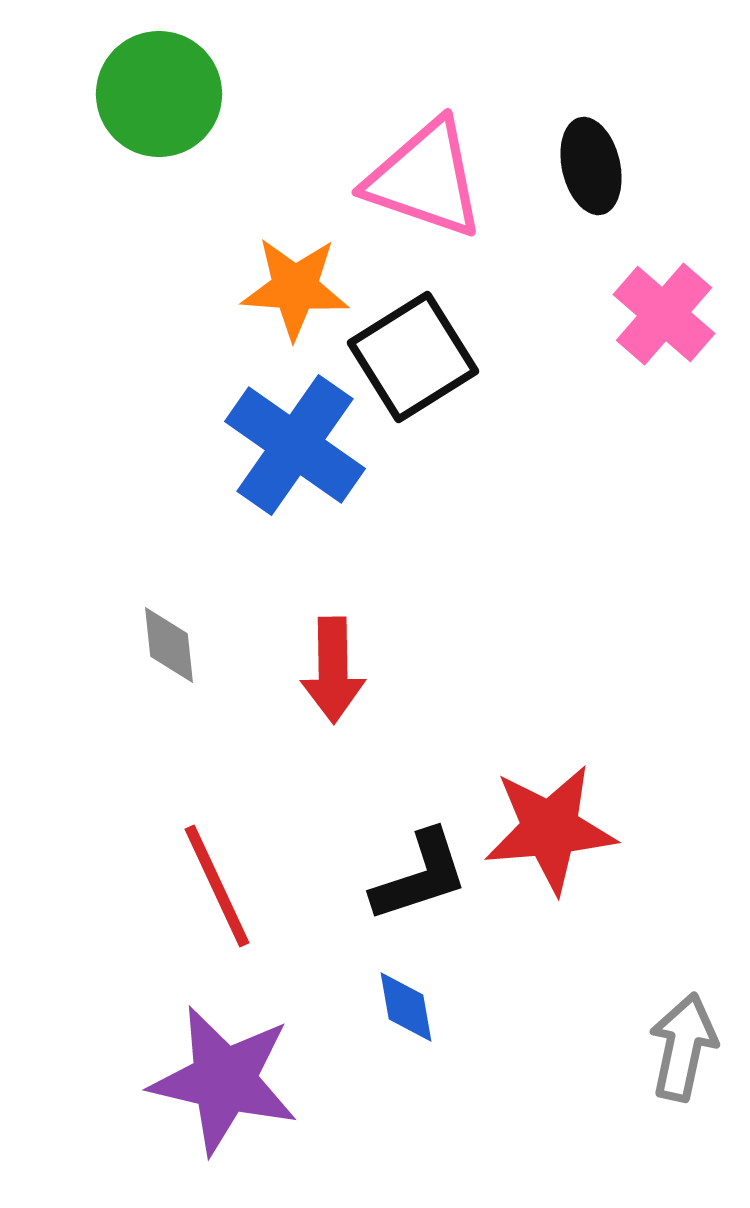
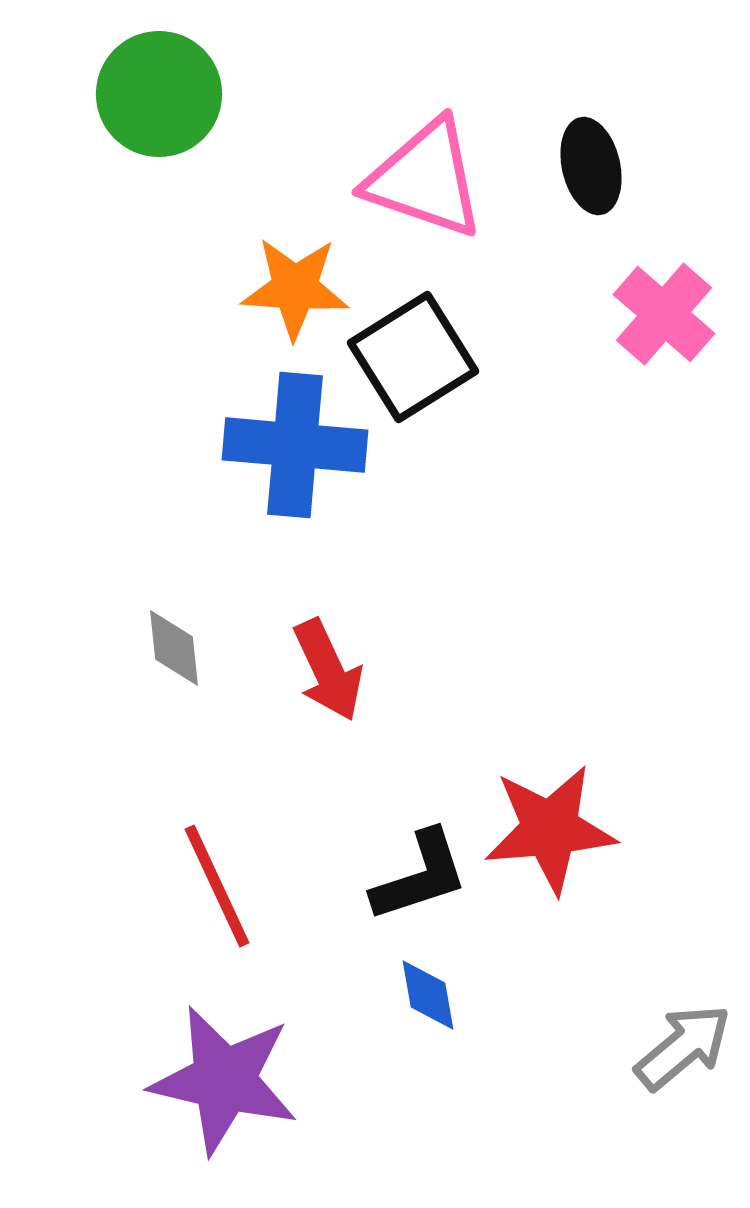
blue cross: rotated 30 degrees counterclockwise
gray diamond: moved 5 px right, 3 px down
red arrow: moved 5 px left; rotated 24 degrees counterclockwise
blue diamond: moved 22 px right, 12 px up
gray arrow: rotated 38 degrees clockwise
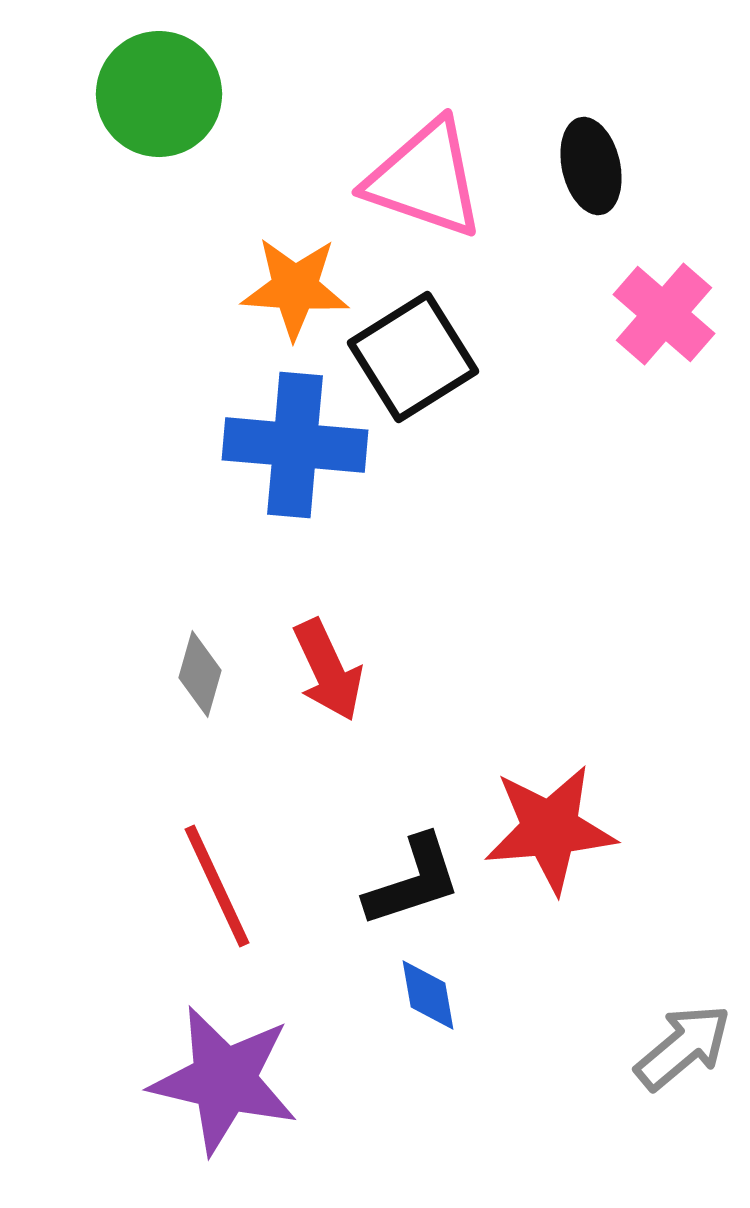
gray diamond: moved 26 px right, 26 px down; rotated 22 degrees clockwise
black L-shape: moved 7 px left, 5 px down
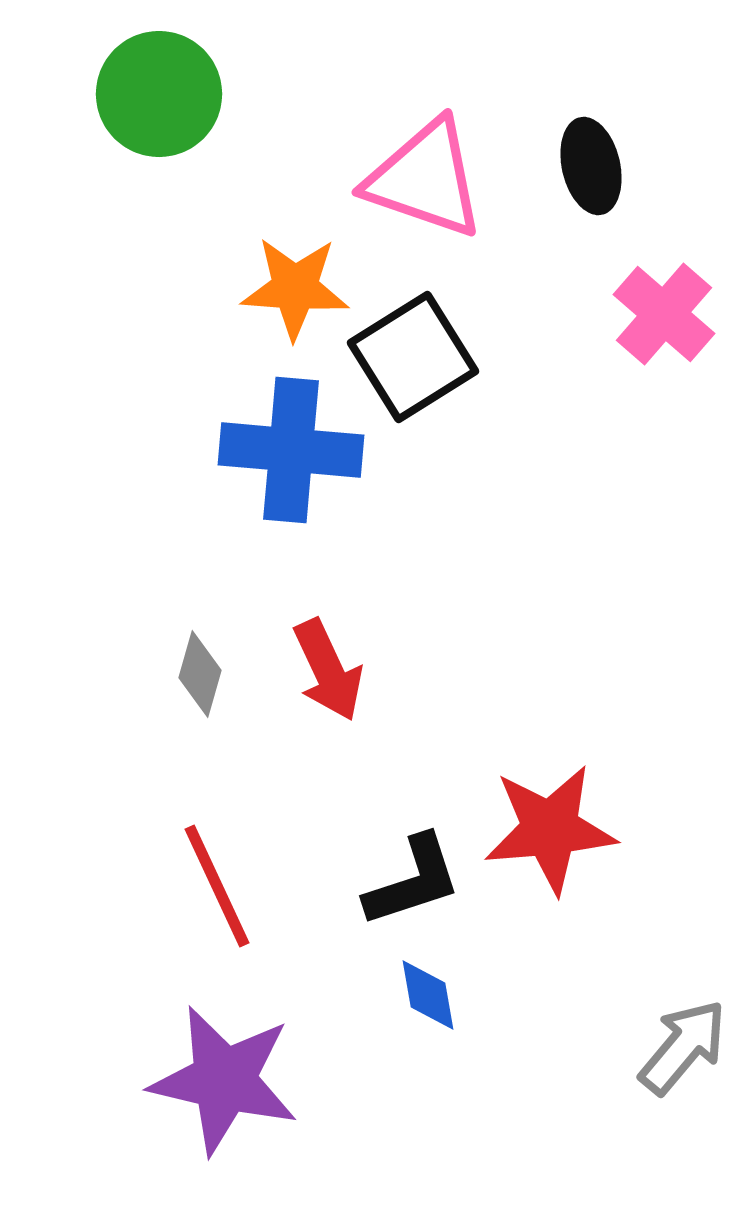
blue cross: moved 4 px left, 5 px down
gray arrow: rotated 10 degrees counterclockwise
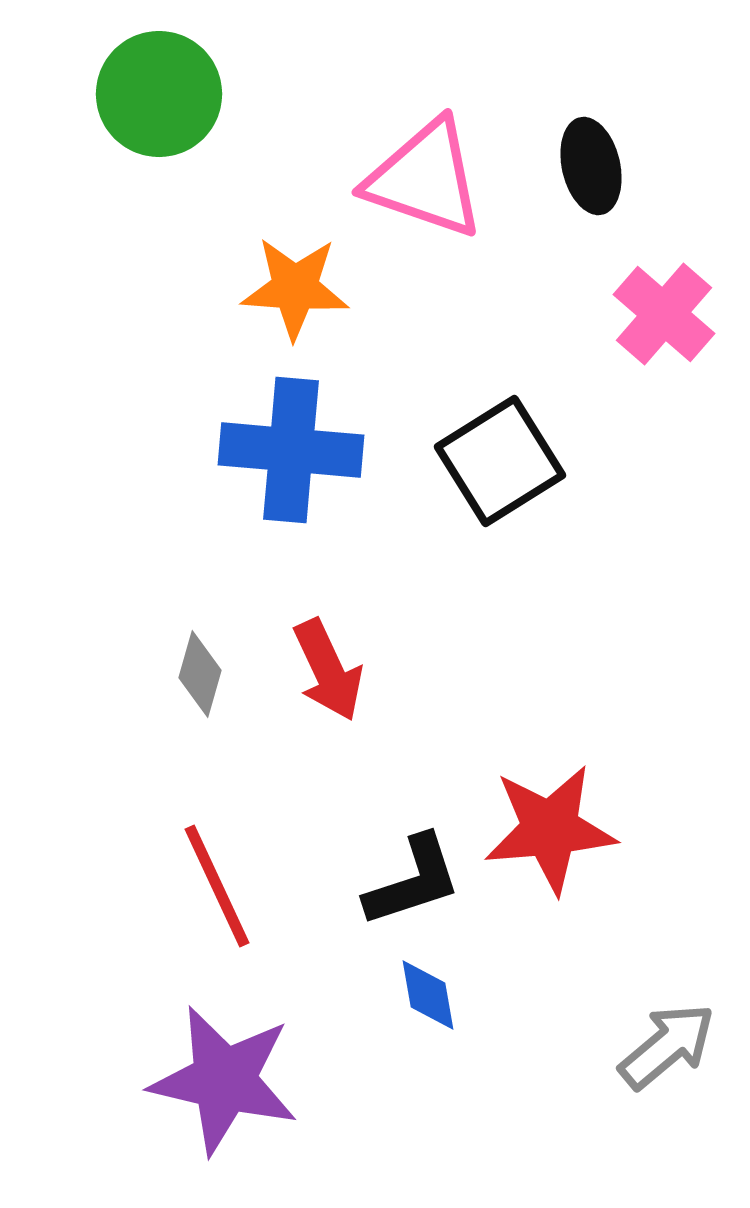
black square: moved 87 px right, 104 px down
gray arrow: moved 16 px left, 1 px up; rotated 10 degrees clockwise
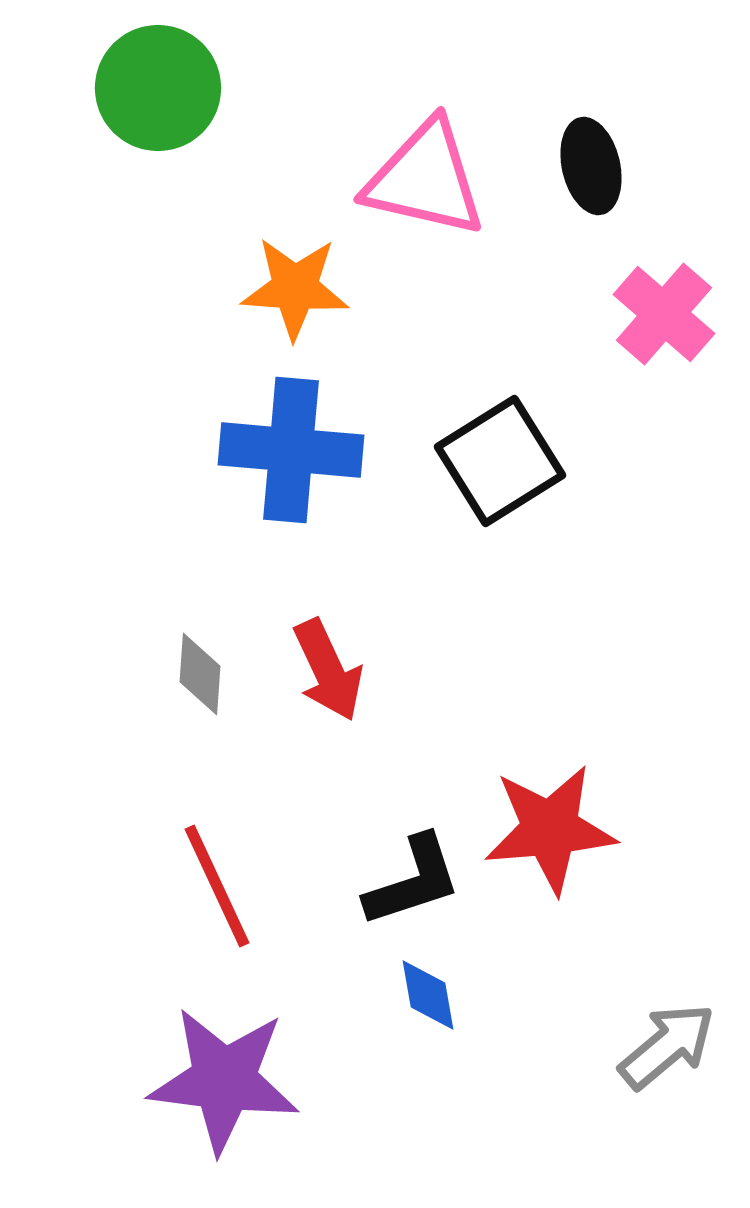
green circle: moved 1 px left, 6 px up
pink triangle: rotated 6 degrees counterclockwise
gray diamond: rotated 12 degrees counterclockwise
purple star: rotated 6 degrees counterclockwise
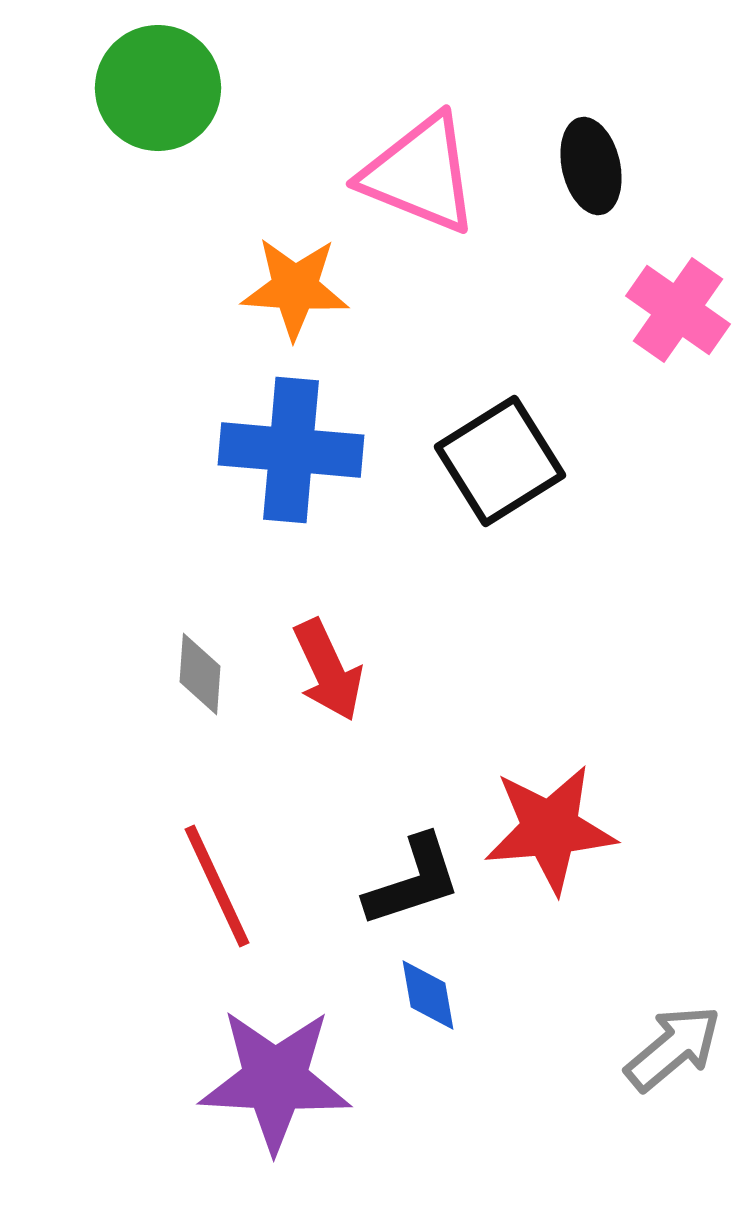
pink triangle: moved 5 px left, 5 px up; rotated 9 degrees clockwise
pink cross: moved 14 px right, 4 px up; rotated 6 degrees counterclockwise
gray arrow: moved 6 px right, 2 px down
purple star: moved 51 px right; rotated 4 degrees counterclockwise
